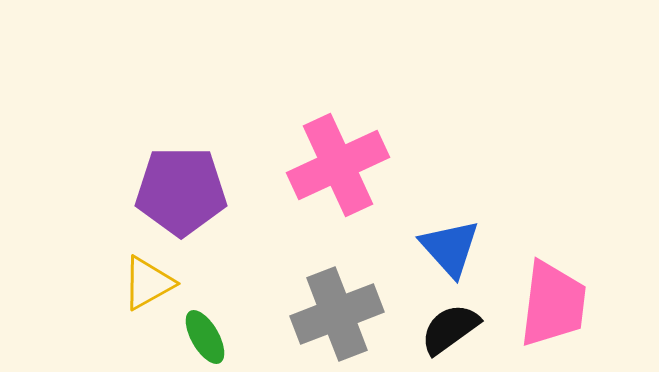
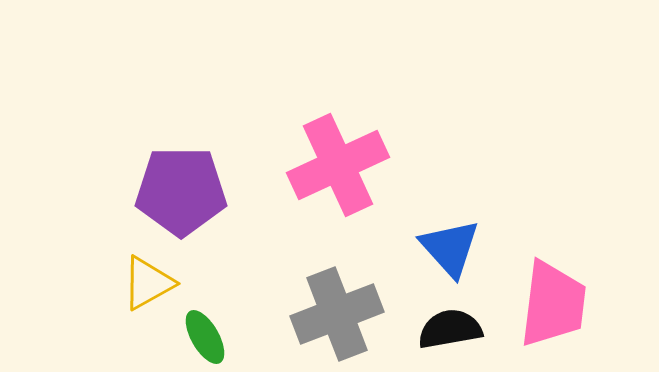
black semicircle: rotated 26 degrees clockwise
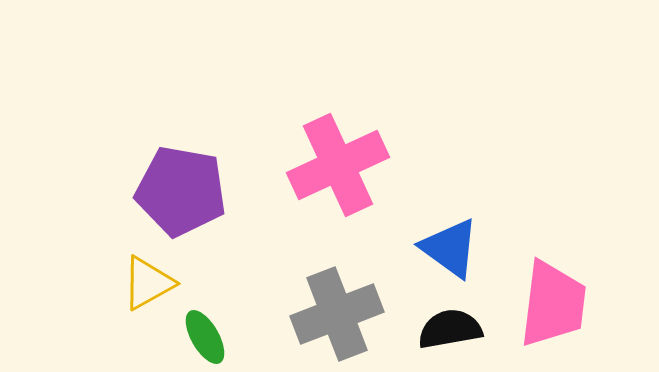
purple pentagon: rotated 10 degrees clockwise
blue triangle: rotated 12 degrees counterclockwise
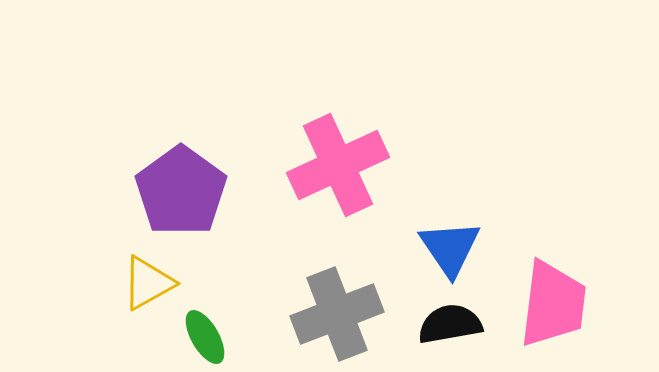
purple pentagon: rotated 26 degrees clockwise
blue triangle: rotated 20 degrees clockwise
black semicircle: moved 5 px up
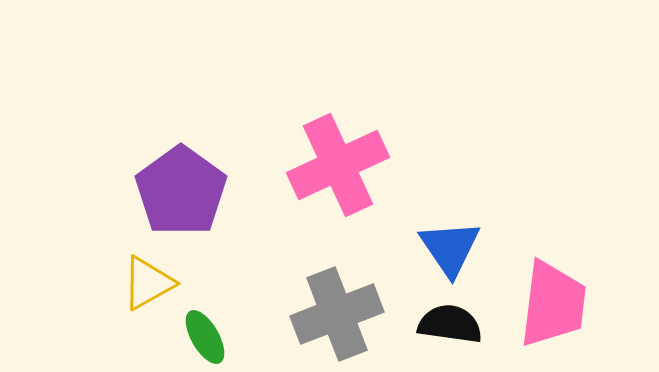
black semicircle: rotated 18 degrees clockwise
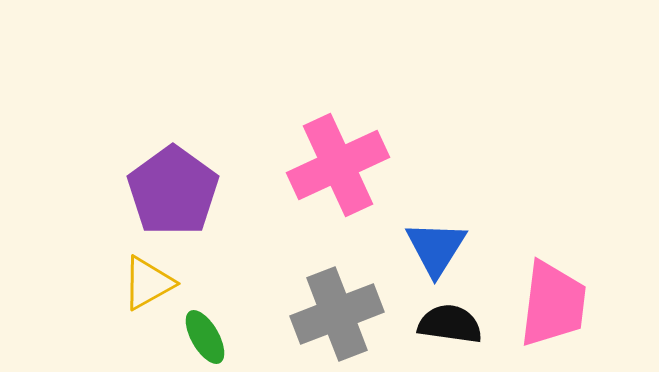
purple pentagon: moved 8 px left
blue triangle: moved 14 px left; rotated 6 degrees clockwise
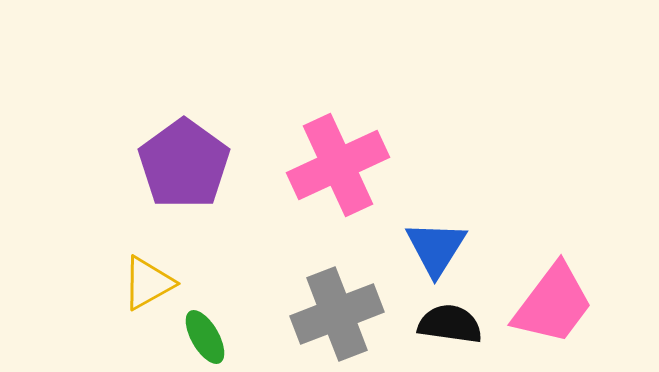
purple pentagon: moved 11 px right, 27 px up
pink trapezoid: rotated 30 degrees clockwise
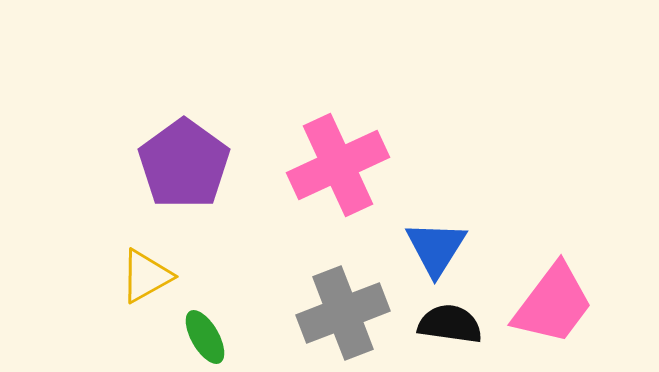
yellow triangle: moved 2 px left, 7 px up
gray cross: moved 6 px right, 1 px up
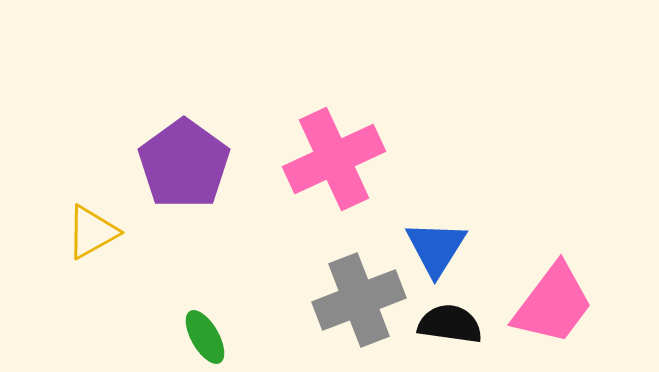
pink cross: moved 4 px left, 6 px up
yellow triangle: moved 54 px left, 44 px up
gray cross: moved 16 px right, 13 px up
